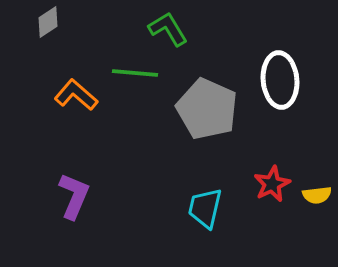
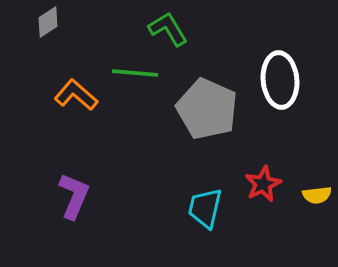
red star: moved 9 px left
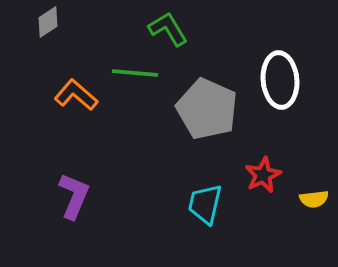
red star: moved 9 px up
yellow semicircle: moved 3 px left, 4 px down
cyan trapezoid: moved 4 px up
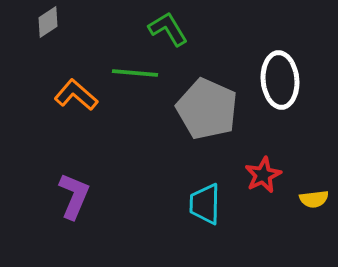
cyan trapezoid: rotated 12 degrees counterclockwise
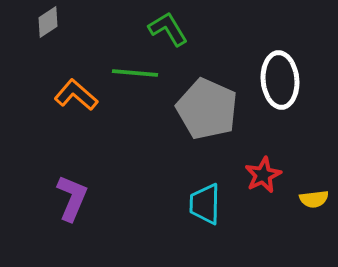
purple L-shape: moved 2 px left, 2 px down
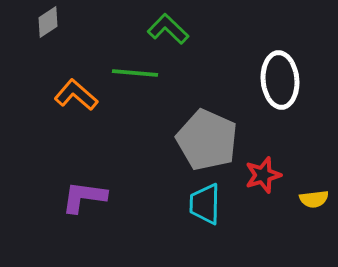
green L-shape: rotated 15 degrees counterclockwise
gray pentagon: moved 31 px down
red star: rotated 9 degrees clockwise
purple L-shape: moved 12 px right, 1 px up; rotated 105 degrees counterclockwise
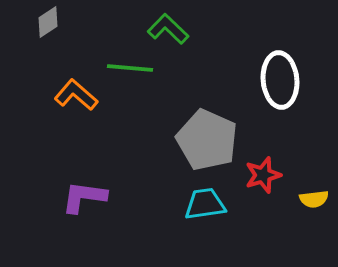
green line: moved 5 px left, 5 px up
cyan trapezoid: rotated 81 degrees clockwise
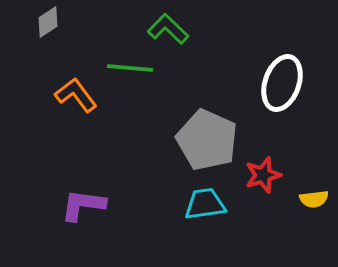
white ellipse: moved 2 px right, 3 px down; rotated 24 degrees clockwise
orange L-shape: rotated 12 degrees clockwise
purple L-shape: moved 1 px left, 8 px down
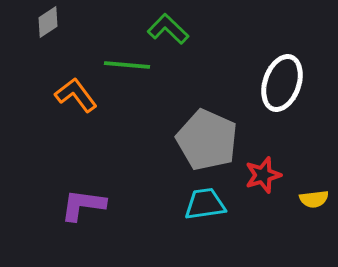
green line: moved 3 px left, 3 px up
